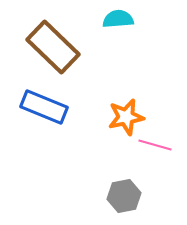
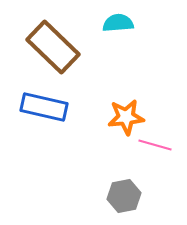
cyan semicircle: moved 4 px down
blue rectangle: rotated 9 degrees counterclockwise
orange star: rotated 6 degrees clockwise
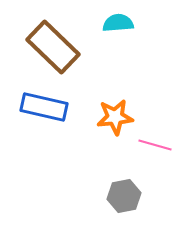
orange star: moved 11 px left
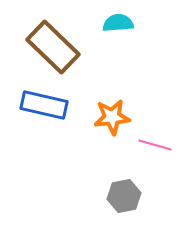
blue rectangle: moved 2 px up
orange star: moved 3 px left
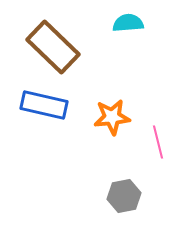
cyan semicircle: moved 10 px right
pink line: moved 3 px right, 3 px up; rotated 60 degrees clockwise
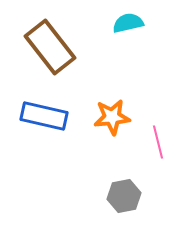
cyan semicircle: rotated 8 degrees counterclockwise
brown rectangle: moved 3 px left; rotated 8 degrees clockwise
blue rectangle: moved 11 px down
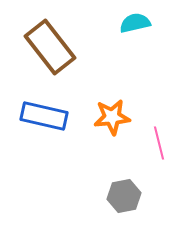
cyan semicircle: moved 7 px right
pink line: moved 1 px right, 1 px down
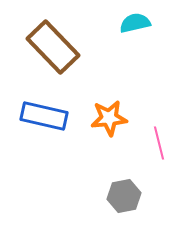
brown rectangle: moved 3 px right; rotated 6 degrees counterclockwise
orange star: moved 3 px left, 1 px down
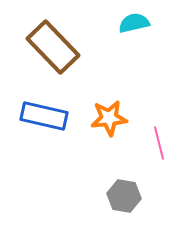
cyan semicircle: moved 1 px left
gray hexagon: rotated 20 degrees clockwise
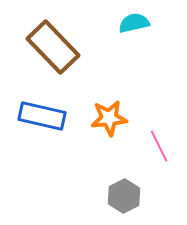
blue rectangle: moved 2 px left
pink line: moved 3 px down; rotated 12 degrees counterclockwise
gray hexagon: rotated 24 degrees clockwise
